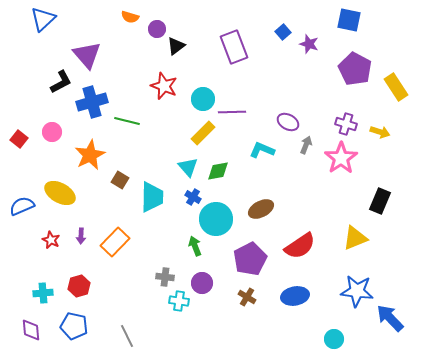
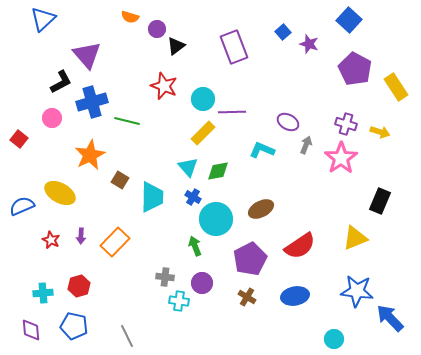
blue square at (349, 20): rotated 30 degrees clockwise
pink circle at (52, 132): moved 14 px up
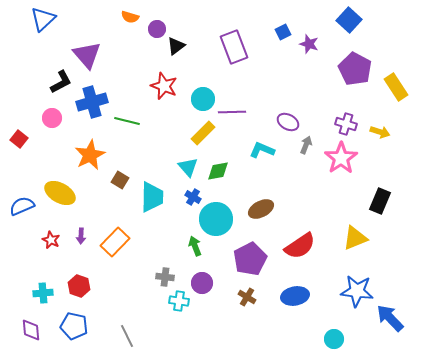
blue square at (283, 32): rotated 14 degrees clockwise
red hexagon at (79, 286): rotated 25 degrees counterclockwise
